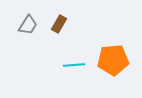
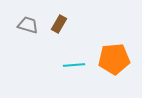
gray trapezoid: rotated 105 degrees counterclockwise
orange pentagon: moved 1 px right, 1 px up
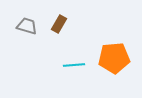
gray trapezoid: moved 1 px left, 1 px down
orange pentagon: moved 1 px up
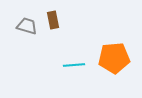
brown rectangle: moved 6 px left, 4 px up; rotated 42 degrees counterclockwise
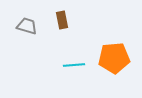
brown rectangle: moved 9 px right
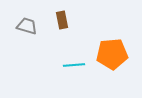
orange pentagon: moved 2 px left, 4 px up
